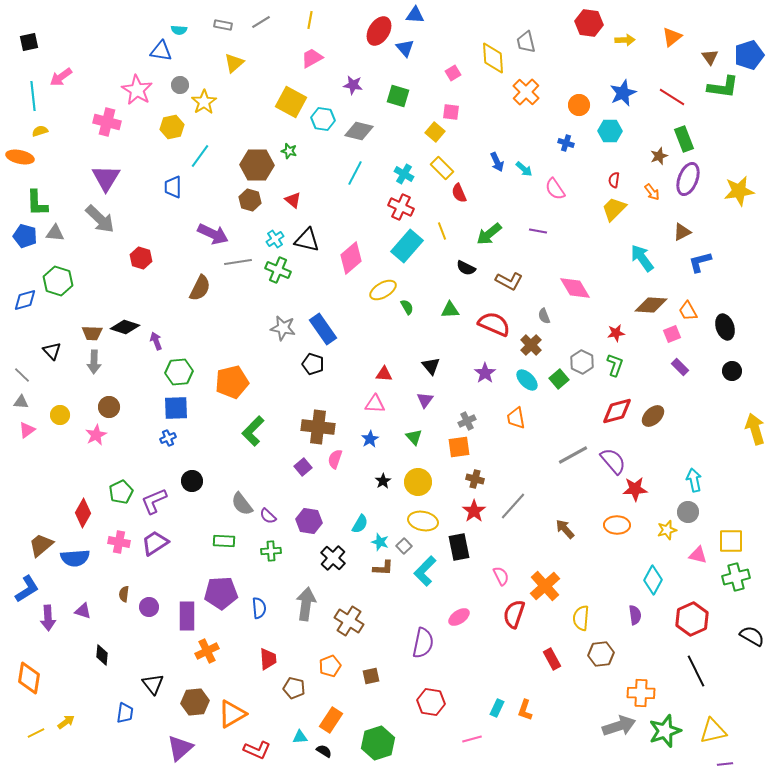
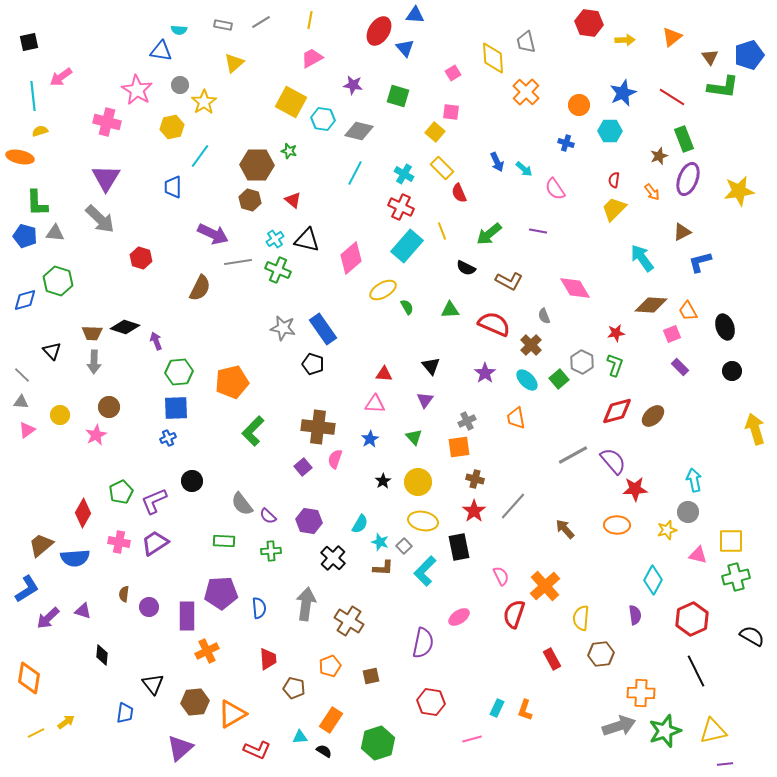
purple arrow at (48, 618): rotated 50 degrees clockwise
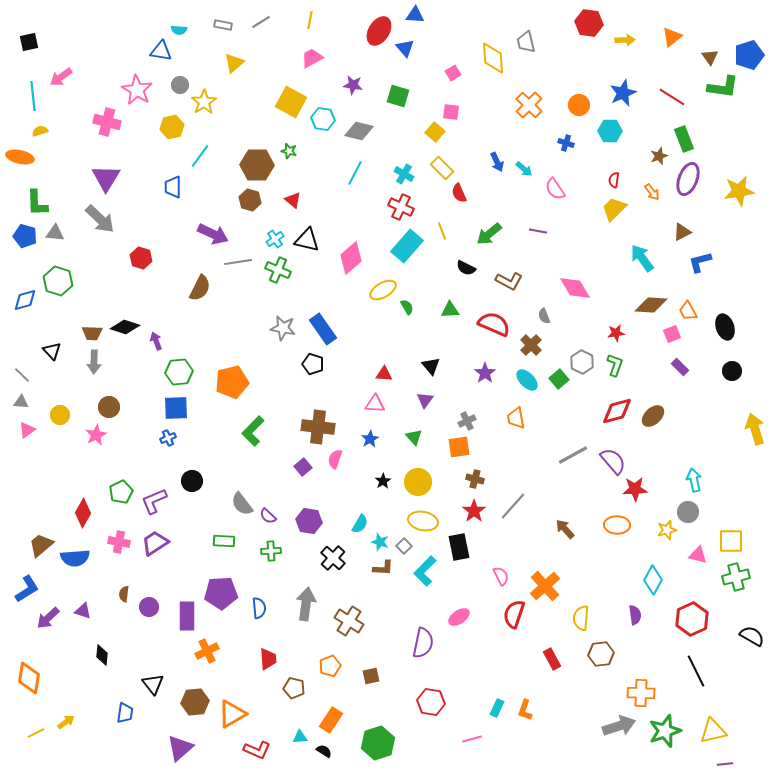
orange cross at (526, 92): moved 3 px right, 13 px down
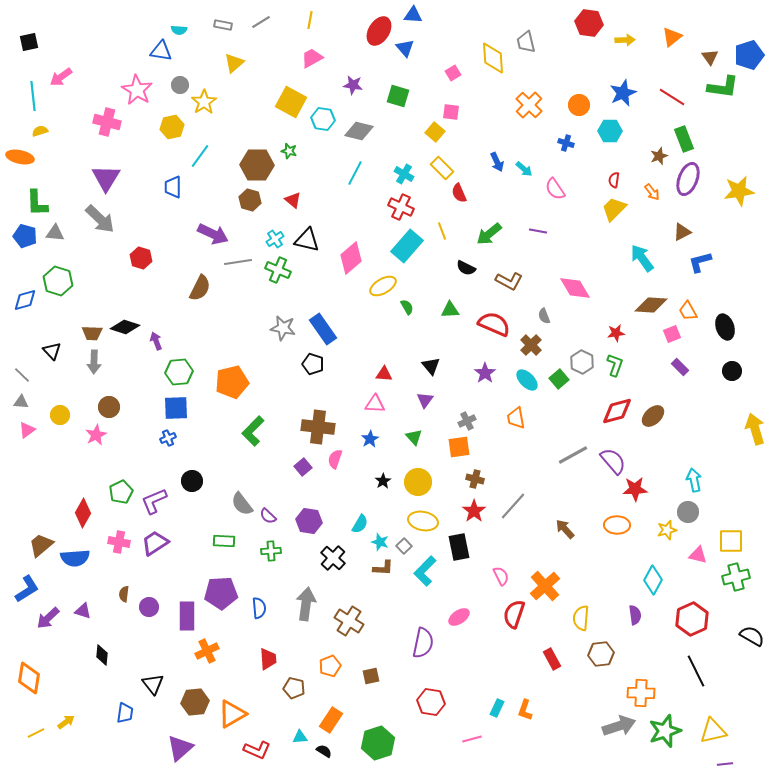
blue triangle at (415, 15): moved 2 px left
yellow ellipse at (383, 290): moved 4 px up
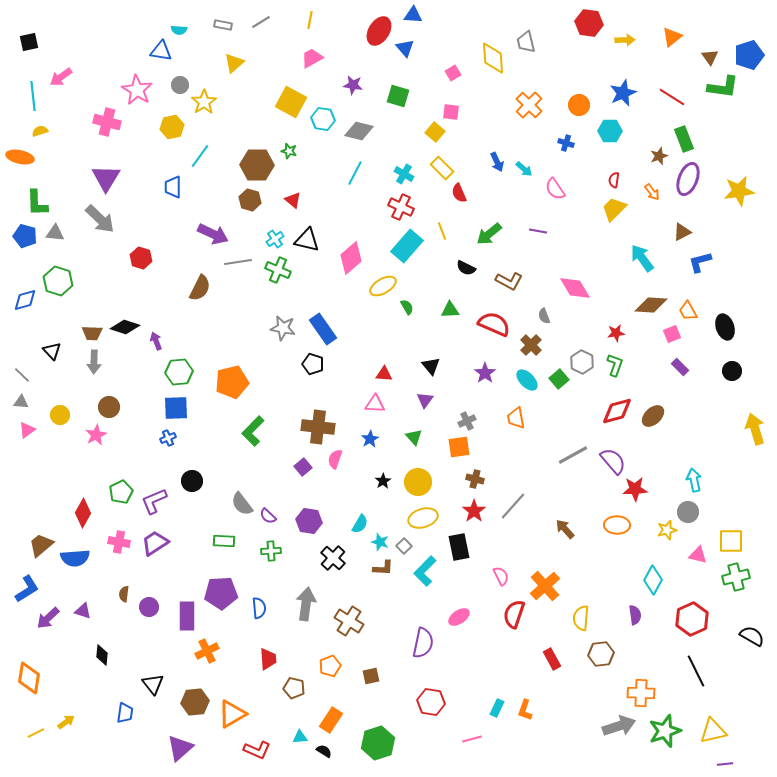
yellow ellipse at (423, 521): moved 3 px up; rotated 28 degrees counterclockwise
